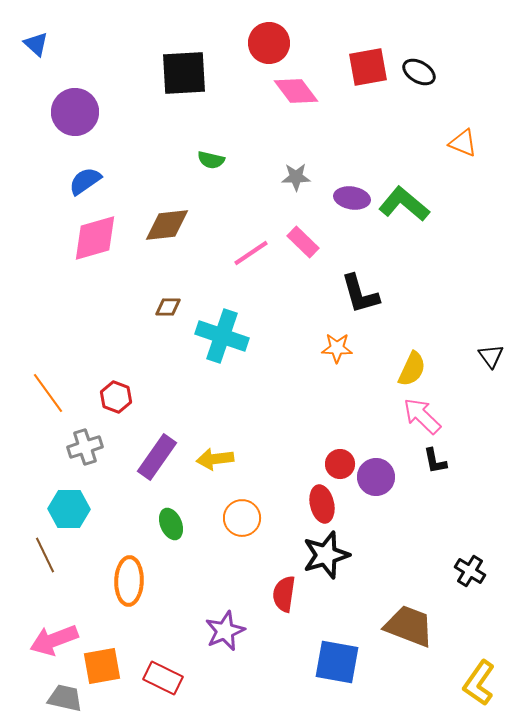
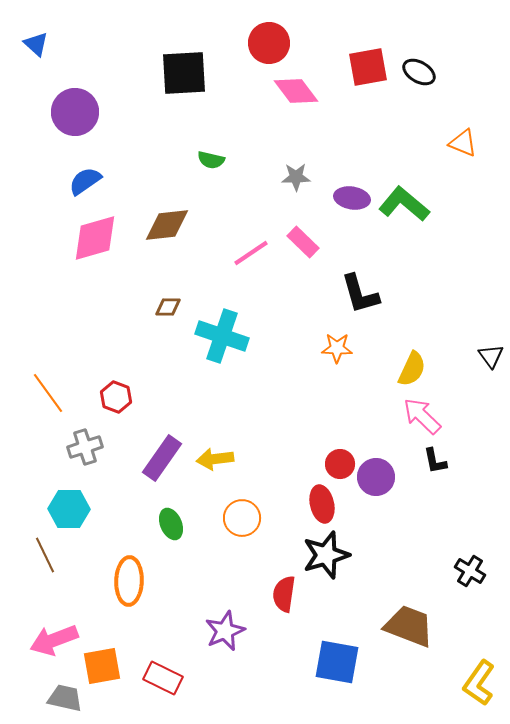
purple rectangle at (157, 457): moved 5 px right, 1 px down
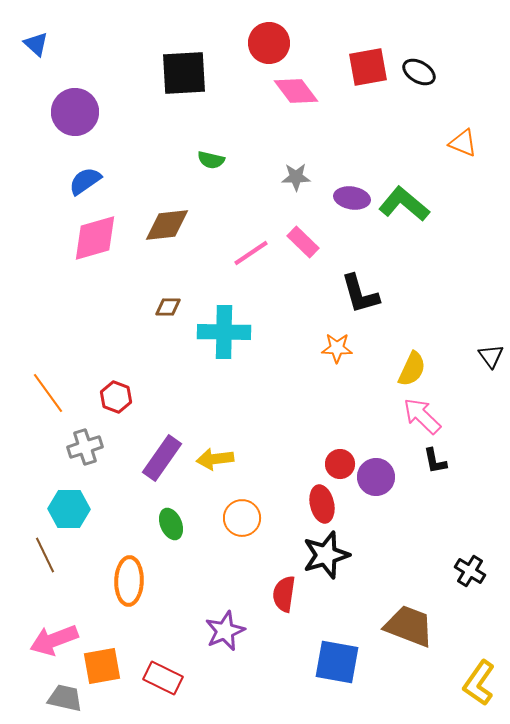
cyan cross at (222, 336): moved 2 px right, 4 px up; rotated 18 degrees counterclockwise
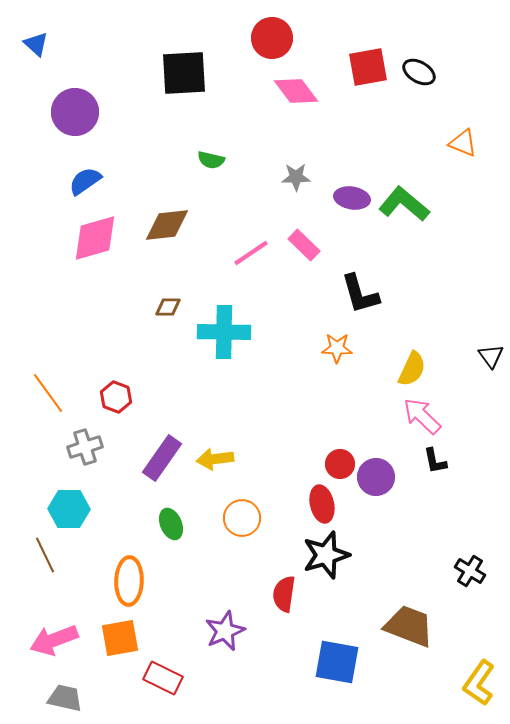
red circle at (269, 43): moved 3 px right, 5 px up
pink rectangle at (303, 242): moved 1 px right, 3 px down
orange square at (102, 666): moved 18 px right, 28 px up
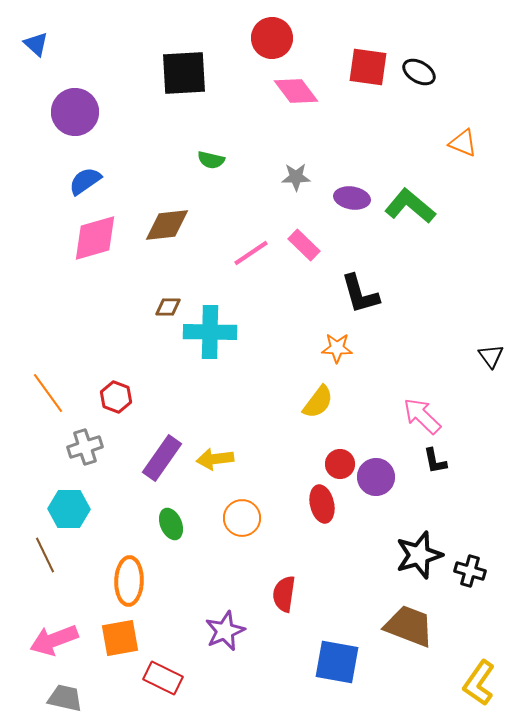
red square at (368, 67): rotated 18 degrees clockwise
green L-shape at (404, 204): moved 6 px right, 2 px down
cyan cross at (224, 332): moved 14 px left
yellow semicircle at (412, 369): moved 94 px left, 33 px down; rotated 12 degrees clockwise
black star at (326, 555): moved 93 px right
black cross at (470, 571): rotated 16 degrees counterclockwise
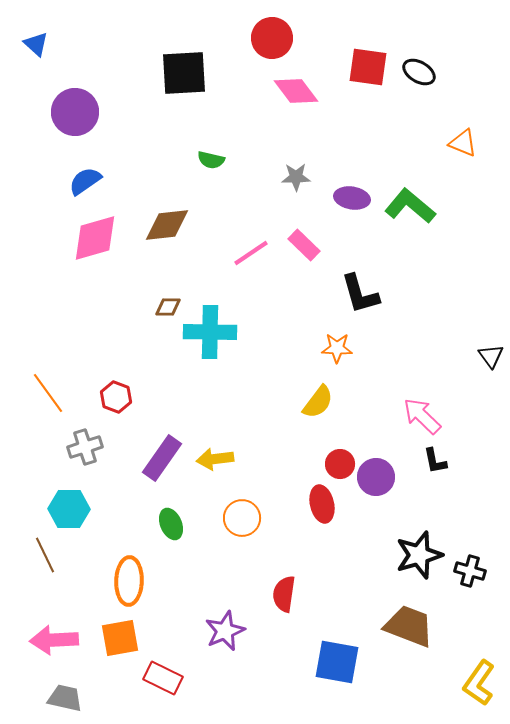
pink arrow at (54, 640): rotated 18 degrees clockwise
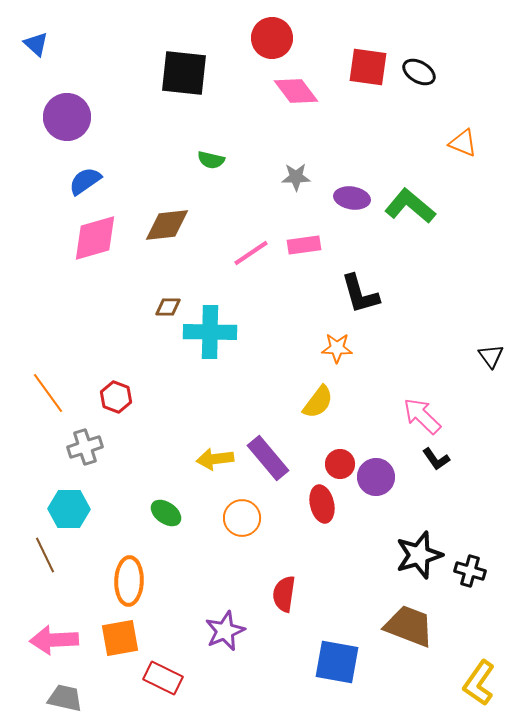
black square at (184, 73): rotated 9 degrees clockwise
purple circle at (75, 112): moved 8 px left, 5 px down
pink rectangle at (304, 245): rotated 52 degrees counterclockwise
purple rectangle at (162, 458): moved 106 px right; rotated 75 degrees counterclockwise
black L-shape at (435, 461): moved 1 px right, 2 px up; rotated 24 degrees counterclockwise
green ellipse at (171, 524): moved 5 px left, 11 px up; rotated 32 degrees counterclockwise
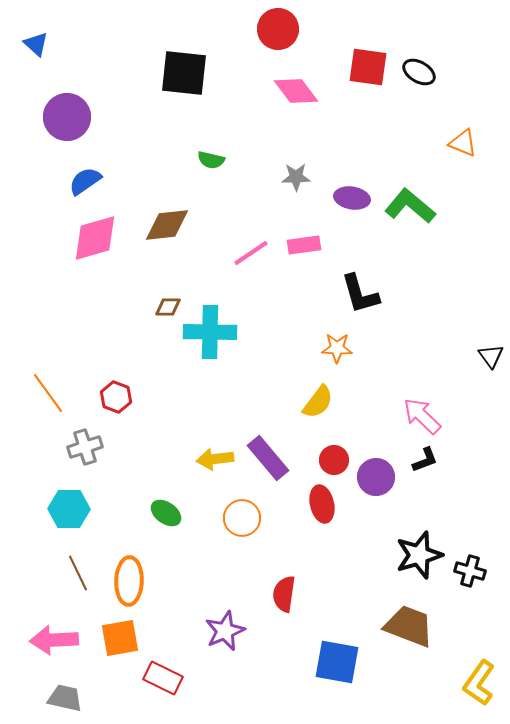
red circle at (272, 38): moved 6 px right, 9 px up
black L-shape at (436, 459): moved 11 px left, 1 px down; rotated 76 degrees counterclockwise
red circle at (340, 464): moved 6 px left, 4 px up
brown line at (45, 555): moved 33 px right, 18 px down
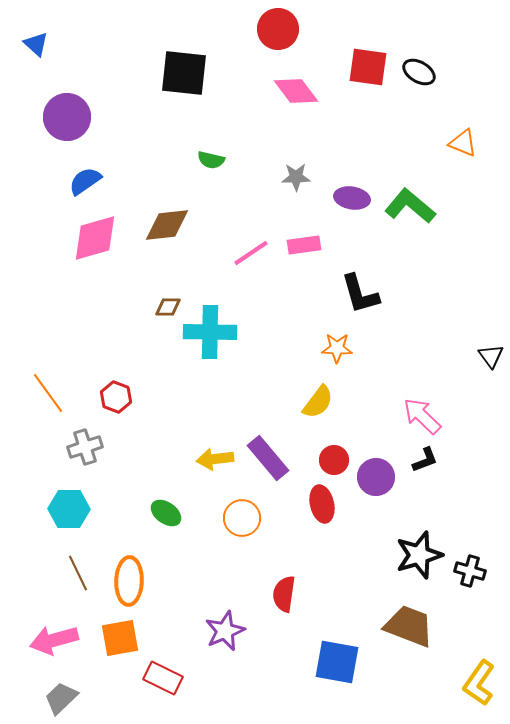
pink arrow at (54, 640): rotated 12 degrees counterclockwise
gray trapezoid at (65, 698): moved 4 px left; rotated 57 degrees counterclockwise
